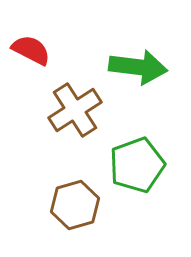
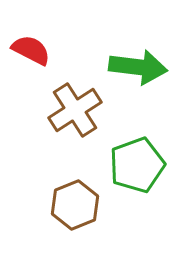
brown hexagon: rotated 6 degrees counterclockwise
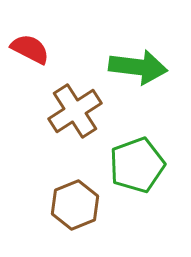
red semicircle: moved 1 px left, 1 px up
brown cross: moved 1 px down
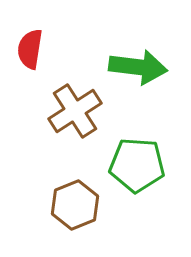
red semicircle: rotated 108 degrees counterclockwise
green pentagon: rotated 24 degrees clockwise
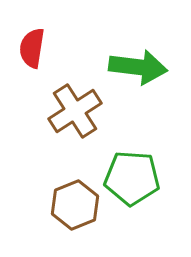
red semicircle: moved 2 px right, 1 px up
green pentagon: moved 5 px left, 13 px down
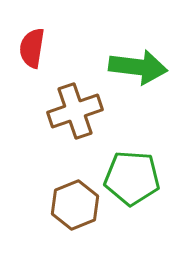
brown cross: rotated 14 degrees clockwise
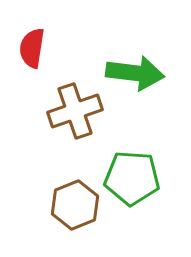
green arrow: moved 3 px left, 6 px down
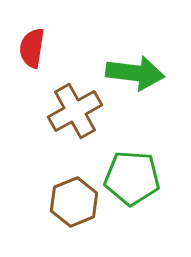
brown cross: rotated 10 degrees counterclockwise
brown hexagon: moved 1 px left, 3 px up
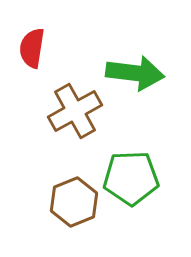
green pentagon: moved 1 px left; rotated 6 degrees counterclockwise
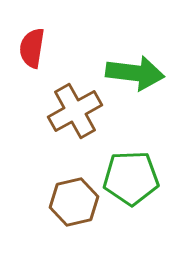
brown hexagon: rotated 9 degrees clockwise
